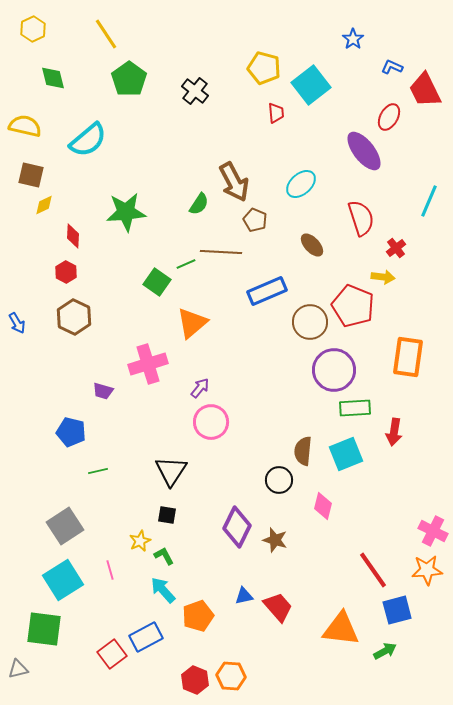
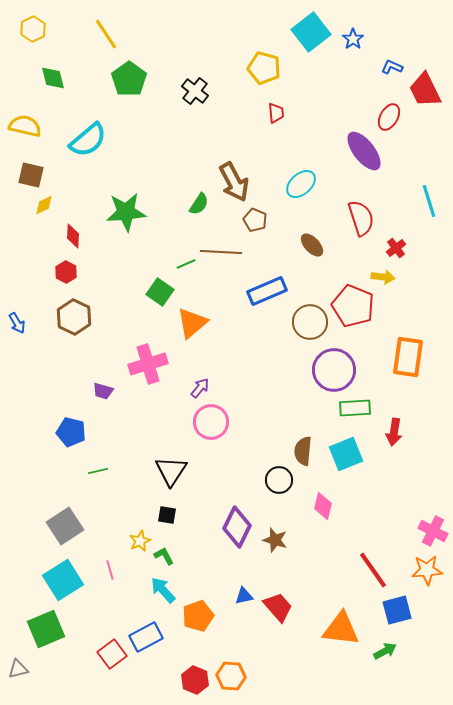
cyan square at (311, 85): moved 53 px up
cyan line at (429, 201): rotated 40 degrees counterclockwise
green square at (157, 282): moved 3 px right, 10 px down
green square at (44, 629): moved 2 px right; rotated 30 degrees counterclockwise
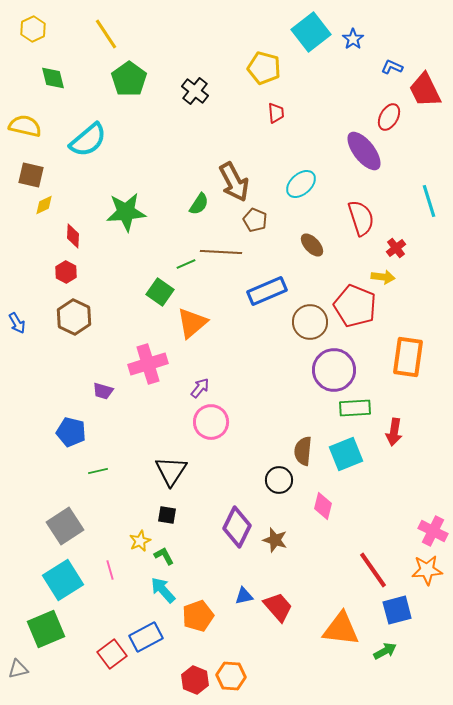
red pentagon at (353, 306): moved 2 px right
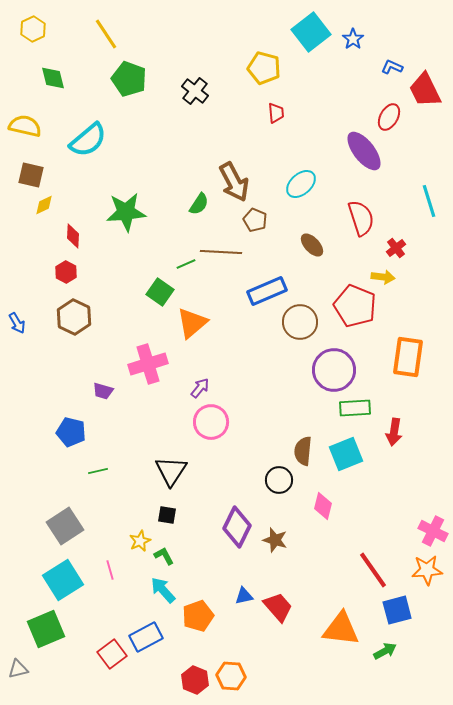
green pentagon at (129, 79): rotated 16 degrees counterclockwise
brown circle at (310, 322): moved 10 px left
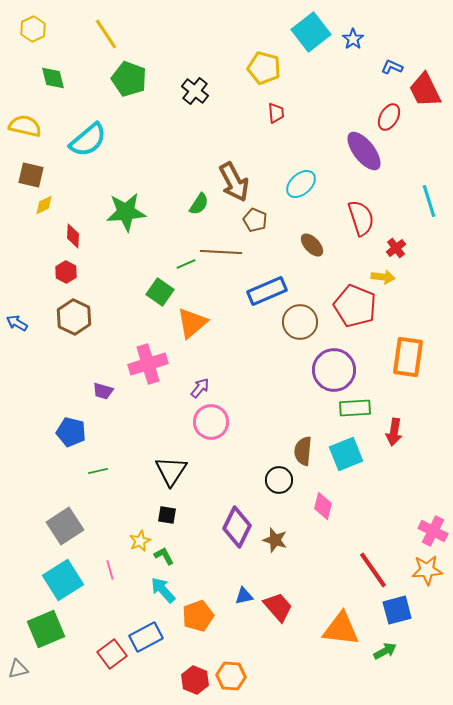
blue arrow at (17, 323): rotated 150 degrees clockwise
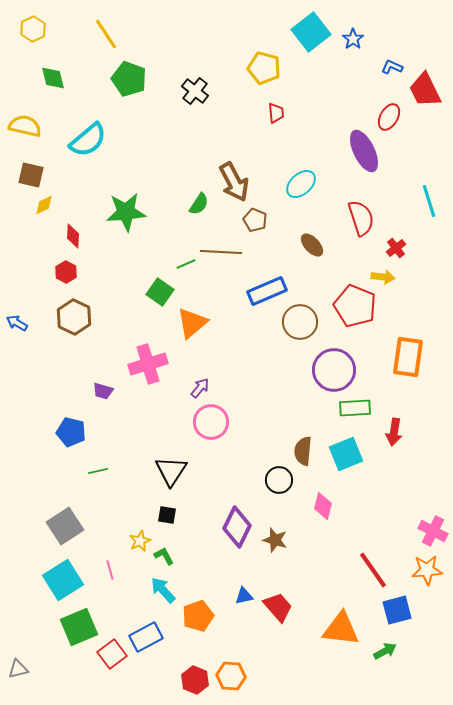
purple ellipse at (364, 151): rotated 12 degrees clockwise
green square at (46, 629): moved 33 px right, 2 px up
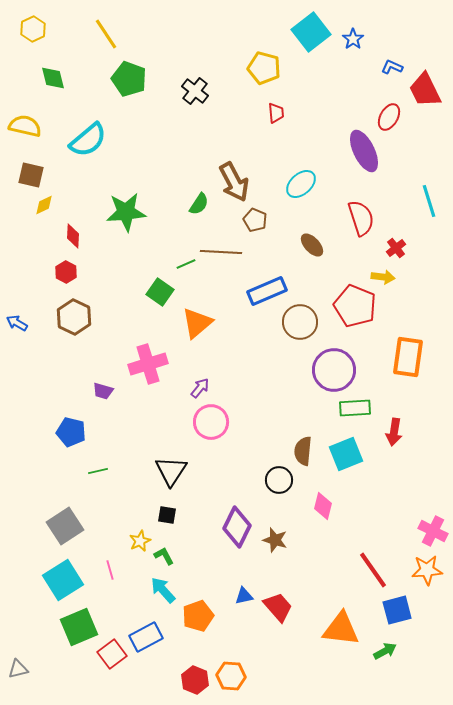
orange triangle at (192, 323): moved 5 px right
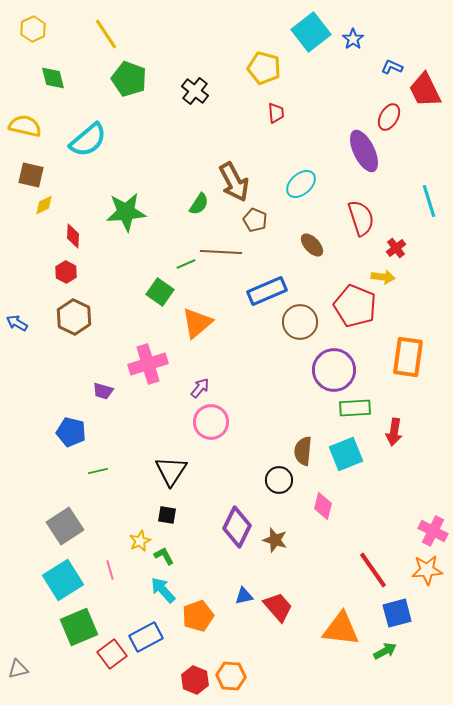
blue square at (397, 610): moved 3 px down
